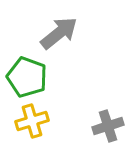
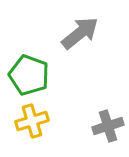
gray arrow: moved 21 px right
green pentagon: moved 2 px right, 2 px up
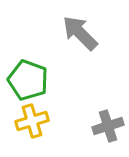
gray arrow: rotated 96 degrees counterclockwise
green pentagon: moved 1 px left, 5 px down
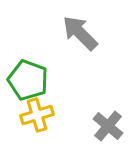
yellow cross: moved 5 px right, 6 px up
gray cross: rotated 32 degrees counterclockwise
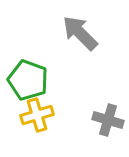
gray cross: moved 6 px up; rotated 24 degrees counterclockwise
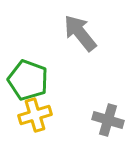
gray arrow: rotated 6 degrees clockwise
yellow cross: moved 2 px left
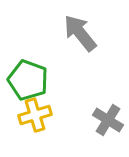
gray cross: rotated 16 degrees clockwise
